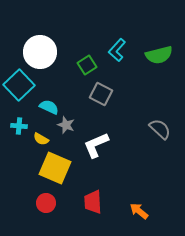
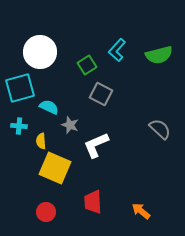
cyan square: moved 1 px right, 3 px down; rotated 28 degrees clockwise
gray star: moved 4 px right
yellow semicircle: moved 2 px down; rotated 56 degrees clockwise
red circle: moved 9 px down
orange arrow: moved 2 px right
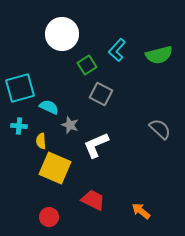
white circle: moved 22 px right, 18 px up
red trapezoid: moved 2 px up; rotated 120 degrees clockwise
red circle: moved 3 px right, 5 px down
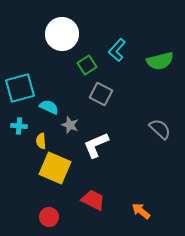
green semicircle: moved 1 px right, 6 px down
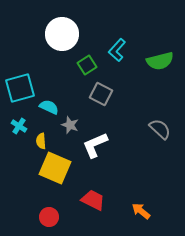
cyan cross: rotated 28 degrees clockwise
white L-shape: moved 1 px left
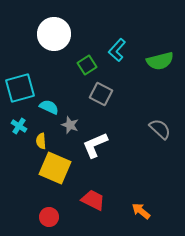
white circle: moved 8 px left
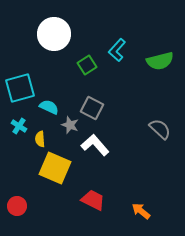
gray square: moved 9 px left, 14 px down
yellow semicircle: moved 1 px left, 2 px up
white L-shape: rotated 72 degrees clockwise
red circle: moved 32 px left, 11 px up
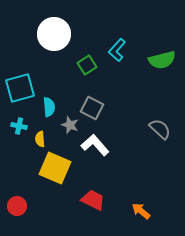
green semicircle: moved 2 px right, 1 px up
cyan semicircle: rotated 60 degrees clockwise
cyan cross: rotated 21 degrees counterclockwise
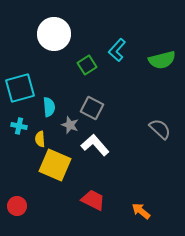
yellow square: moved 3 px up
